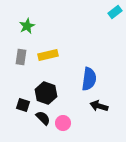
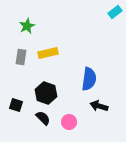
yellow rectangle: moved 2 px up
black square: moved 7 px left
pink circle: moved 6 px right, 1 px up
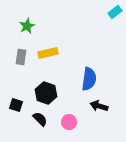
black semicircle: moved 3 px left, 1 px down
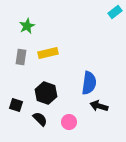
blue semicircle: moved 4 px down
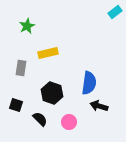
gray rectangle: moved 11 px down
black hexagon: moved 6 px right
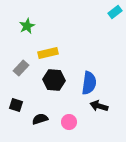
gray rectangle: rotated 35 degrees clockwise
black hexagon: moved 2 px right, 13 px up; rotated 15 degrees counterclockwise
black semicircle: rotated 63 degrees counterclockwise
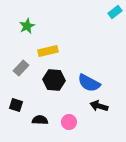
yellow rectangle: moved 2 px up
blue semicircle: rotated 110 degrees clockwise
black semicircle: moved 1 px down; rotated 21 degrees clockwise
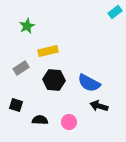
gray rectangle: rotated 14 degrees clockwise
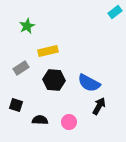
black arrow: rotated 102 degrees clockwise
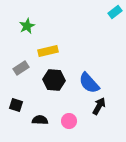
blue semicircle: rotated 20 degrees clockwise
pink circle: moved 1 px up
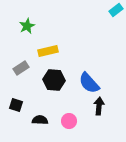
cyan rectangle: moved 1 px right, 2 px up
black arrow: rotated 24 degrees counterclockwise
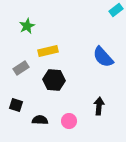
blue semicircle: moved 14 px right, 26 px up
